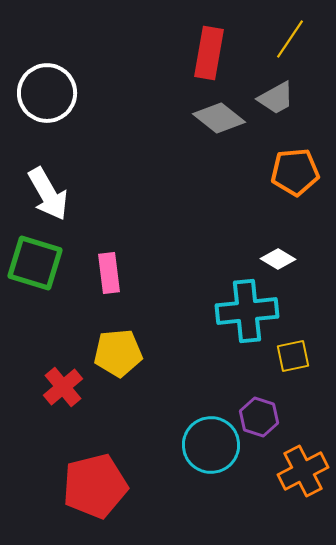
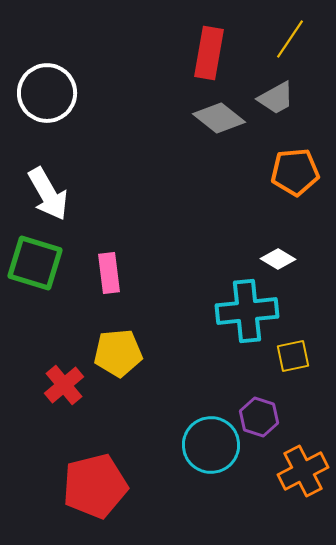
red cross: moved 1 px right, 2 px up
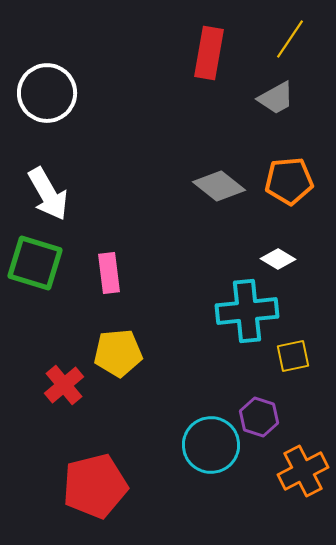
gray diamond: moved 68 px down
orange pentagon: moved 6 px left, 9 px down
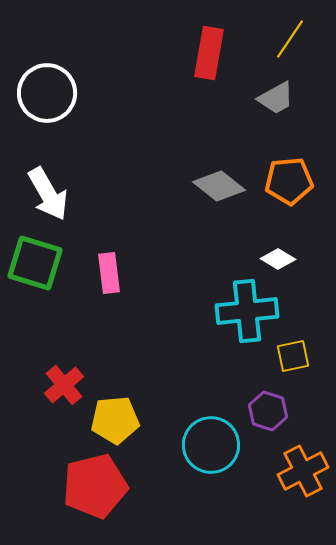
yellow pentagon: moved 3 px left, 67 px down
purple hexagon: moved 9 px right, 6 px up
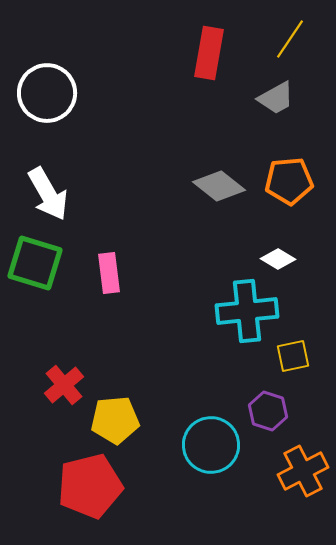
red pentagon: moved 5 px left
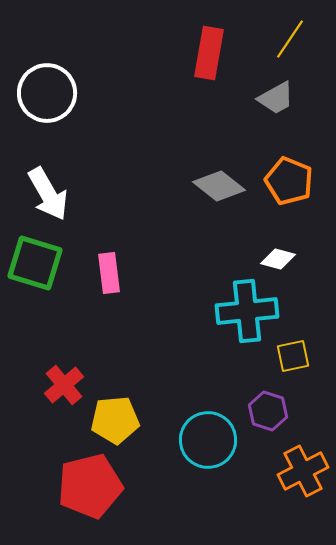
orange pentagon: rotated 27 degrees clockwise
white diamond: rotated 16 degrees counterclockwise
cyan circle: moved 3 px left, 5 px up
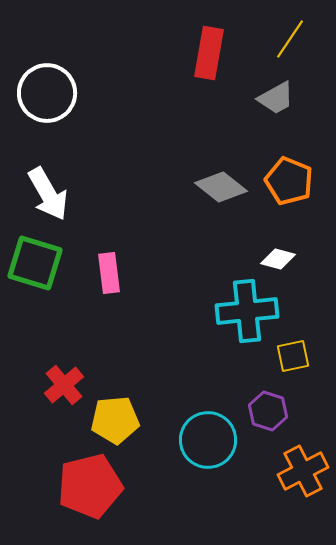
gray diamond: moved 2 px right, 1 px down
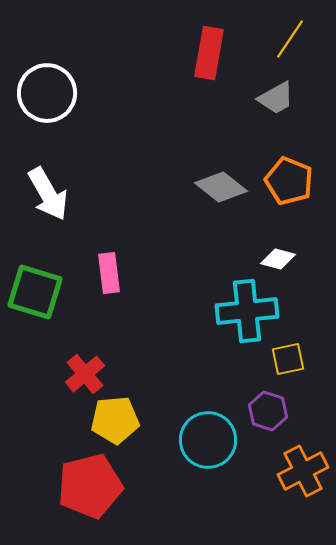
green square: moved 29 px down
yellow square: moved 5 px left, 3 px down
red cross: moved 21 px right, 11 px up
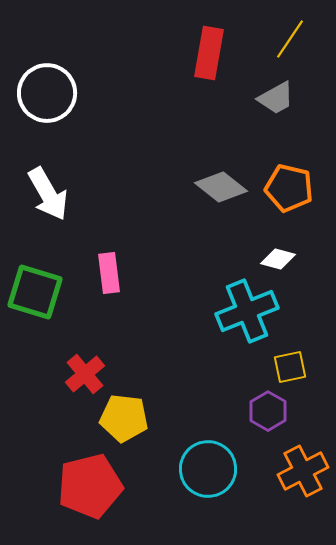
orange pentagon: moved 7 px down; rotated 9 degrees counterclockwise
cyan cross: rotated 16 degrees counterclockwise
yellow square: moved 2 px right, 8 px down
purple hexagon: rotated 12 degrees clockwise
yellow pentagon: moved 9 px right, 2 px up; rotated 12 degrees clockwise
cyan circle: moved 29 px down
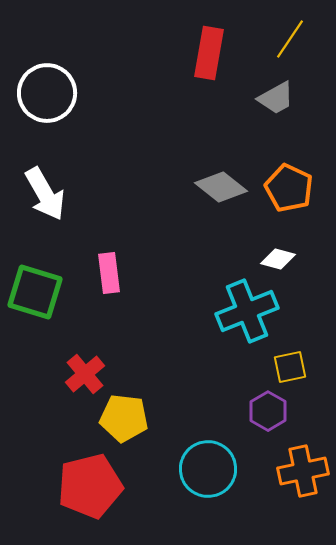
orange pentagon: rotated 12 degrees clockwise
white arrow: moved 3 px left
orange cross: rotated 15 degrees clockwise
